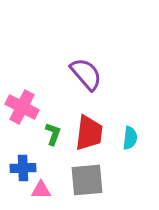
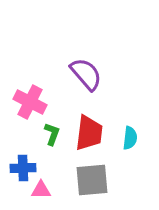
pink cross: moved 8 px right, 5 px up
green L-shape: moved 1 px left
gray square: moved 5 px right
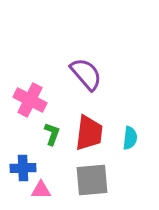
pink cross: moved 2 px up
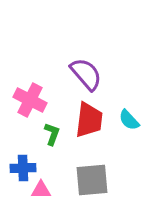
red trapezoid: moved 13 px up
cyan semicircle: moved 1 px left, 18 px up; rotated 130 degrees clockwise
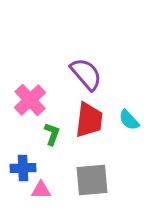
pink cross: rotated 20 degrees clockwise
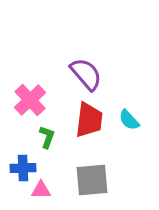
green L-shape: moved 5 px left, 3 px down
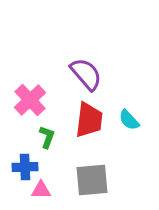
blue cross: moved 2 px right, 1 px up
